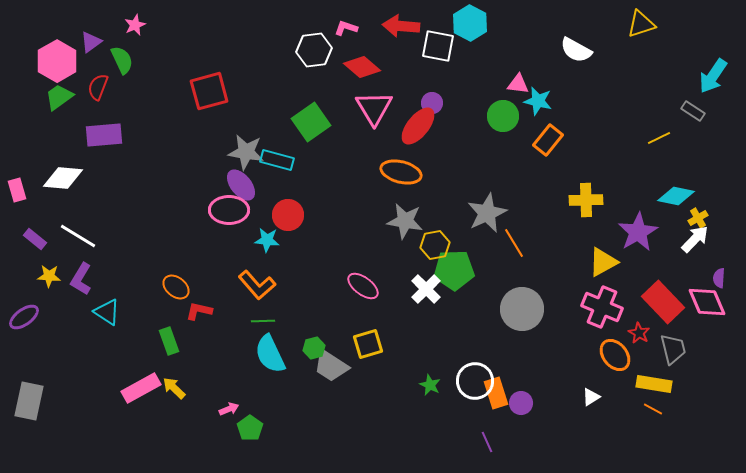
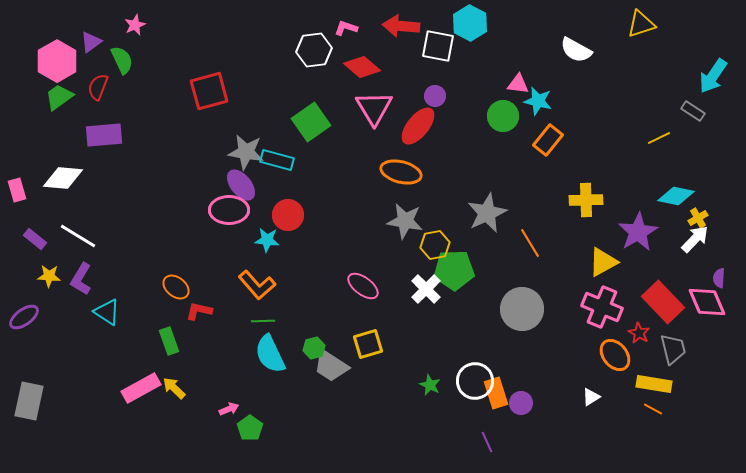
purple circle at (432, 103): moved 3 px right, 7 px up
orange line at (514, 243): moved 16 px right
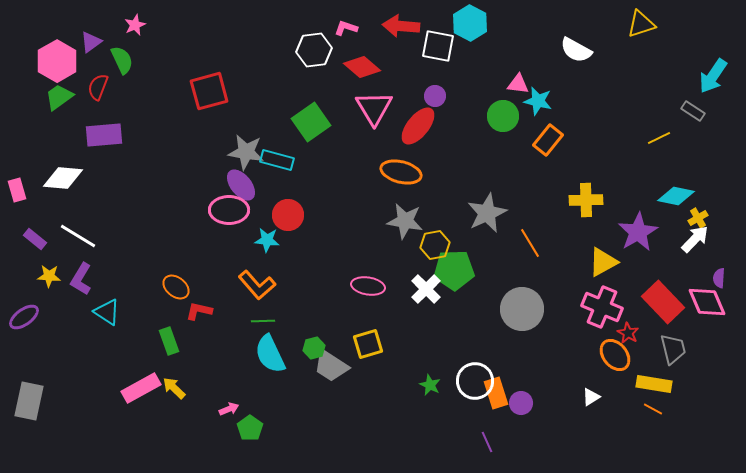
pink ellipse at (363, 286): moved 5 px right; rotated 28 degrees counterclockwise
red star at (639, 333): moved 11 px left
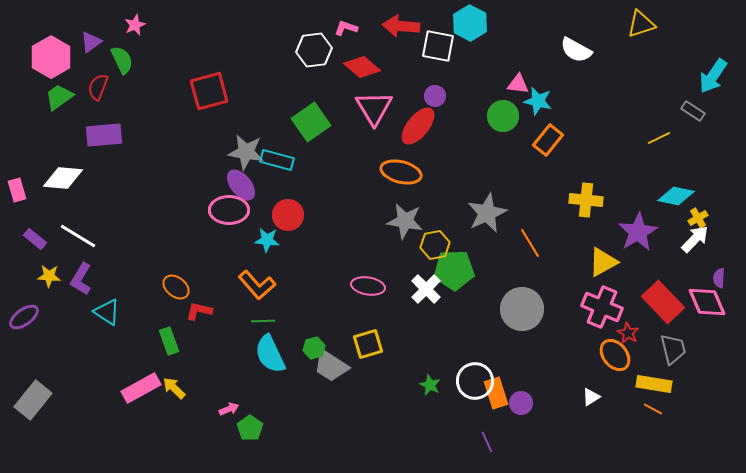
pink hexagon at (57, 61): moved 6 px left, 4 px up
yellow cross at (586, 200): rotated 8 degrees clockwise
gray rectangle at (29, 401): moved 4 px right, 1 px up; rotated 27 degrees clockwise
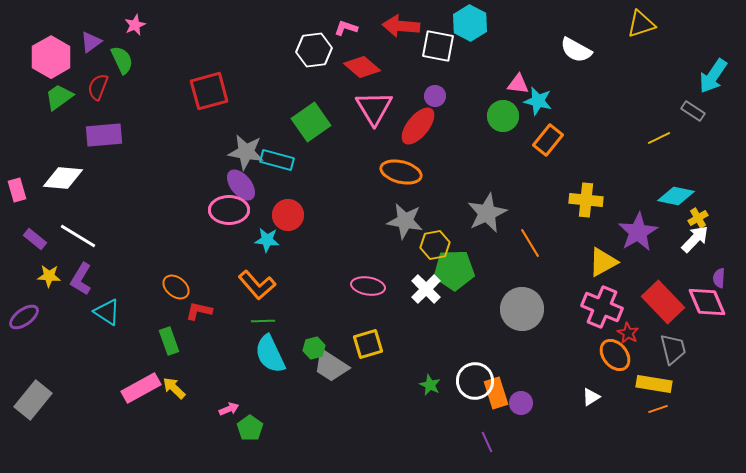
orange line at (653, 409): moved 5 px right; rotated 48 degrees counterclockwise
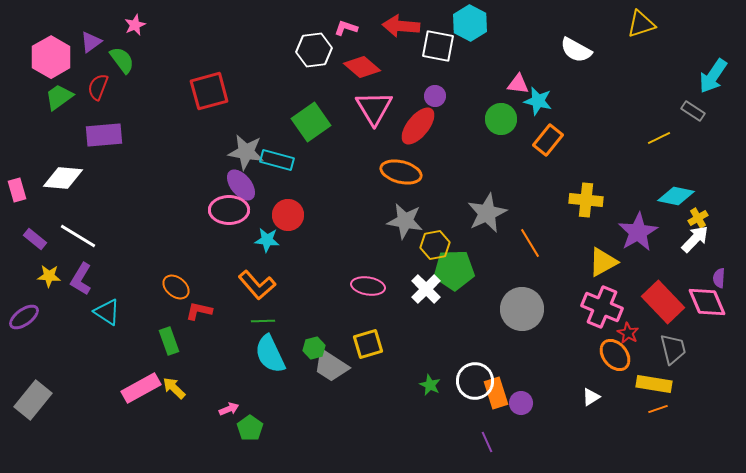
green semicircle at (122, 60): rotated 12 degrees counterclockwise
green circle at (503, 116): moved 2 px left, 3 px down
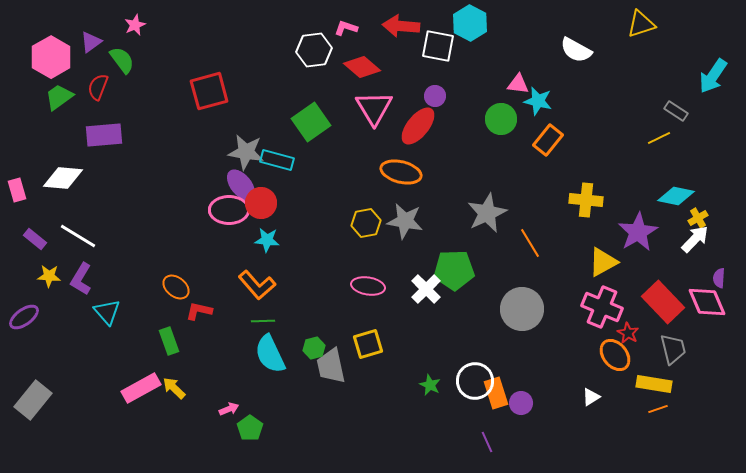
gray rectangle at (693, 111): moved 17 px left
red circle at (288, 215): moved 27 px left, 12 px up
yellow hexagon at (435, 245): moved 69 px left, 22 px up
cyan triangle at (107, 312): rotated 16 degrees clockwise
gray trapezoid at (331, 366): rotated 45 degrees clockwise
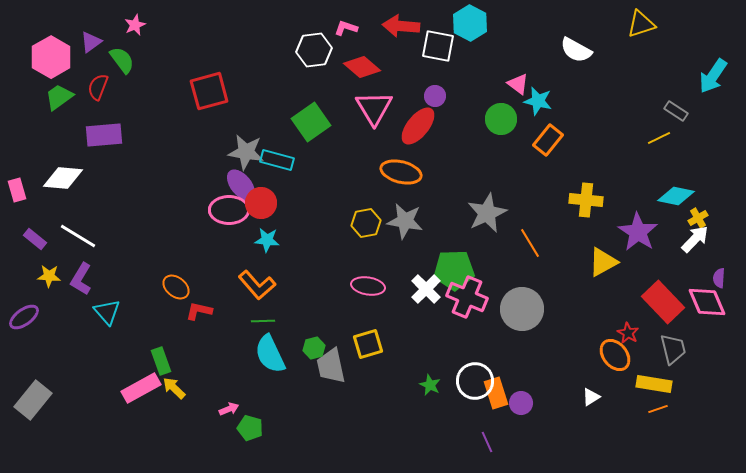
pink triangle at (518, 84): rotated 30 degrees clockwise
purple star at (638, 232): rotated 9 degrees counterclockwise
pink cross at (602, 307): moved 135 px left, 10 px up
green rectangle at (169, 341): moved 8 px left, 20 px down
green pentagon at (250, 428): rotated 20 degrees counterclockwise
